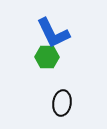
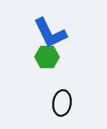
blue L-shape: moved 3 px left
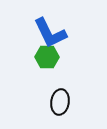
black ellipse: moved 2 px left, 1 px up
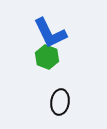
green hexagon: rotated 20 degrees clockwise
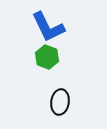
blue L-shape: moved 2 px left, 6 px up
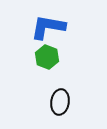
blue L-shape: rotated 126 degrees clockwise
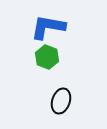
black ellipse: moved 1 px right, 1 px up; rotated 10 degrees clockwise
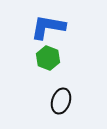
green hexagon: moved 1 px right, 1 px down
